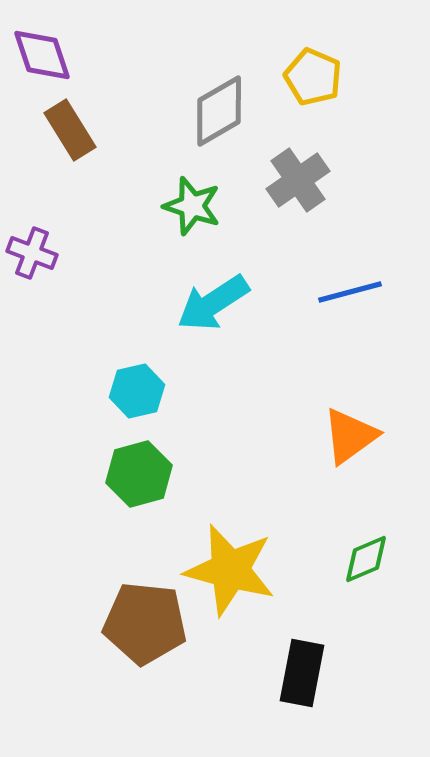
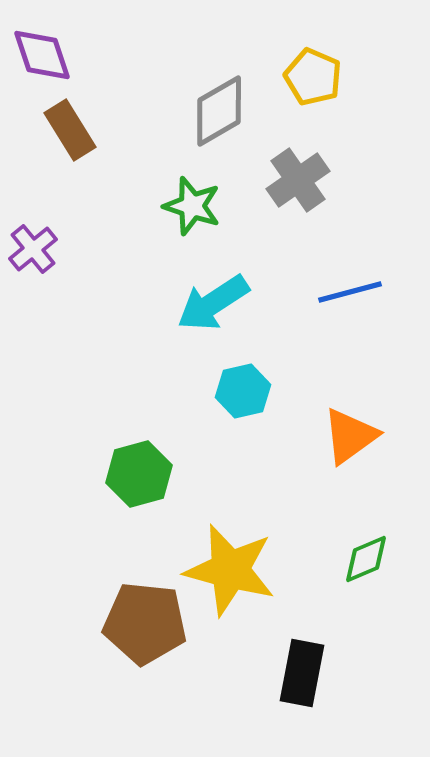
purple cross: moved 1 px right, 4 px up; rotated 30 degrees clockwise
cyan hexagon: moved 106 px right
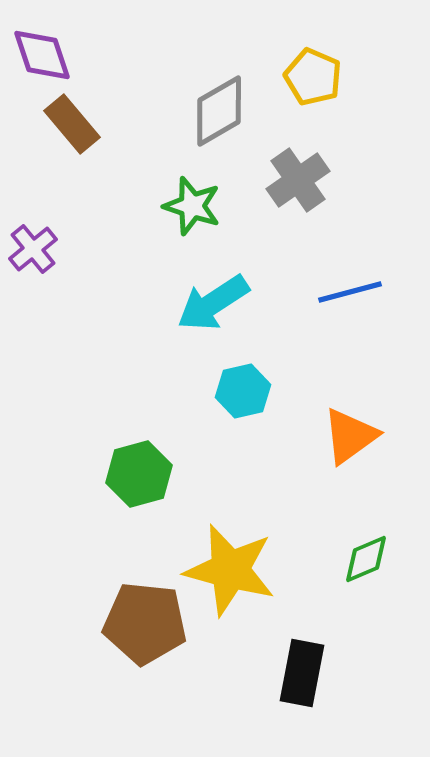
brown rectangle: moved 2 px right, 6 px up; rotated 8 degrees counterclockwise
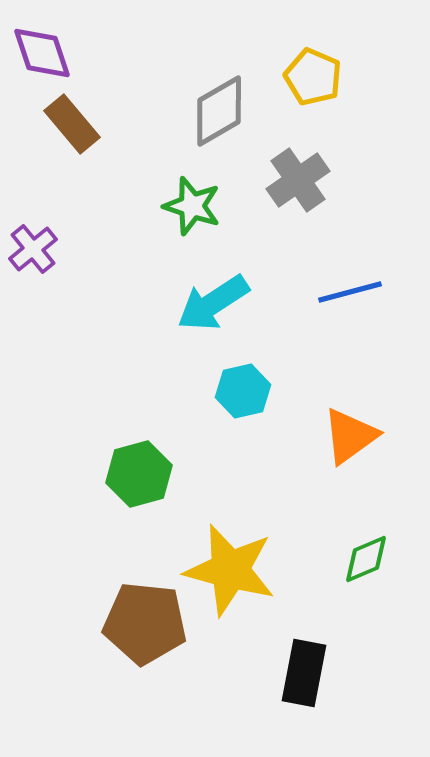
purple diamond: moved 2 px up
black rectangle: moved 2 px right
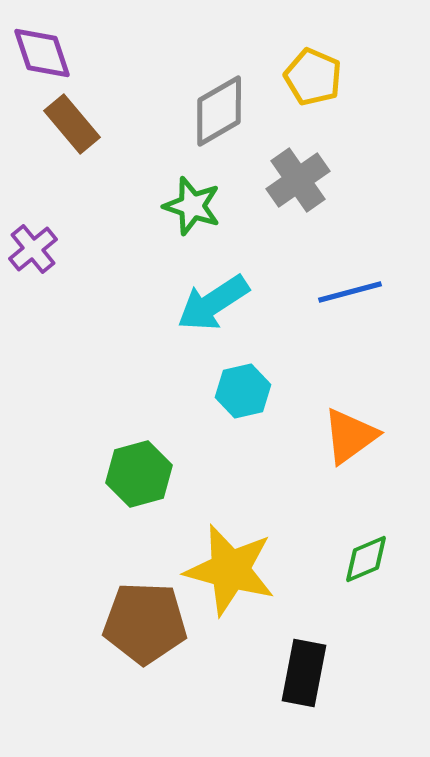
brown pentagon: rotated 4 degrees counterclockwise
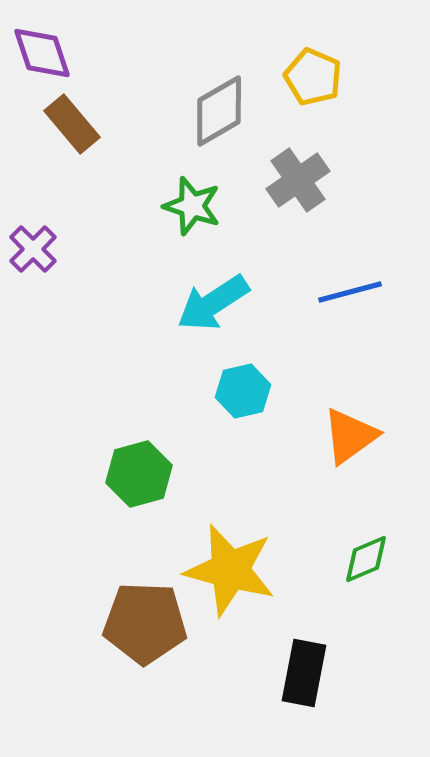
purple cross: rotated 6 degrees counterclockwise
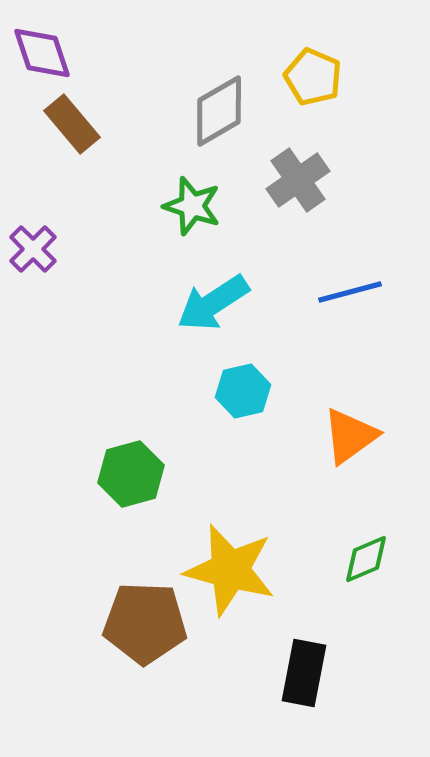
green hexagon: moved 8 px left
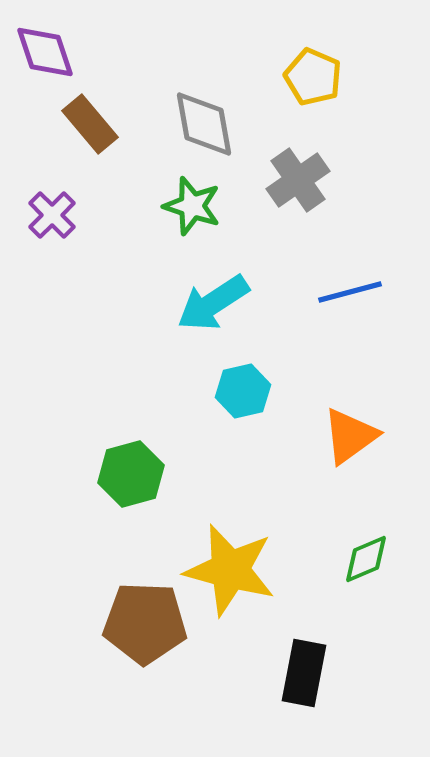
purple diamond: moved 3 px right, 1 px up
gray diamond: moved 15 px left, 13 px down; rotated 70 degrees counterclockwise
brown rectangle: moved 18 px right
purple cross: moved 19 px right, 34 px up
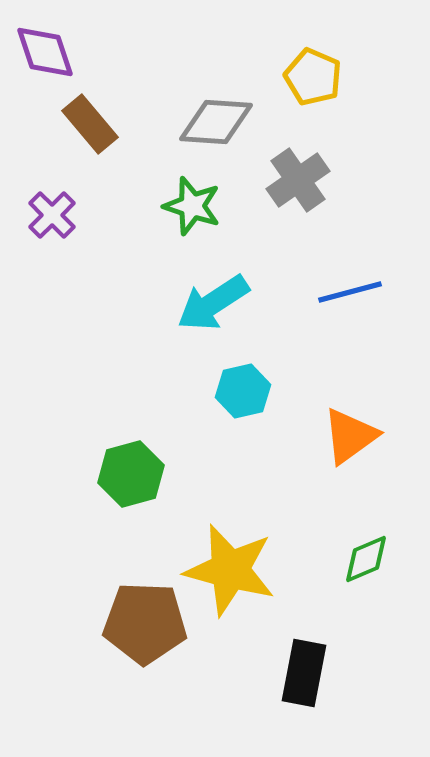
gray diamond: moved 12 px right, 2 px up; rotated 76 degrees counterclockwise
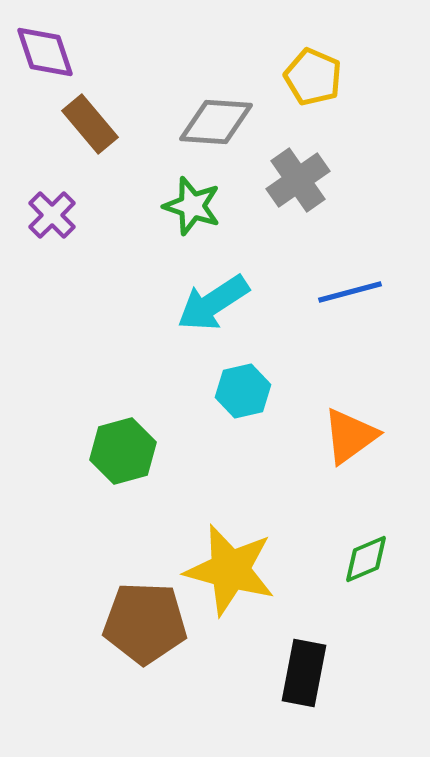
green hexagon: moved 8 px left, 23 px up
